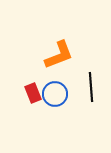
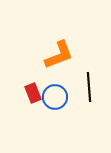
black line: moved 2 px left
blue circle: moved 3 px down
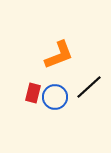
black line: rotated 52 degrees clockwise
red rectangle: rotated 36 degrees clockwise
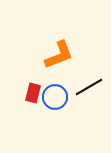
black line: rotated 12 degrees clockwise
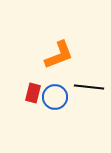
black line: rotated 36 degrees clockwise
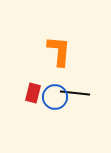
orange L-shape: moved 4 px up; rotated 64 degrees counterclockwise
black line: moved 14 px left, 6 px down
